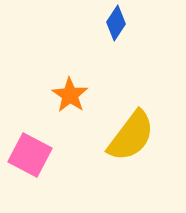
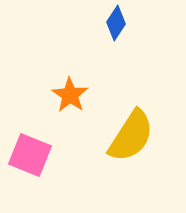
yellow semicircle: rotated 4 degrees counterclockwise
pink square: rotated 6 degrees counterclockwise
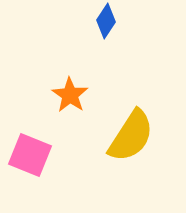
blue diamond: moved 10 px left, 2 px up
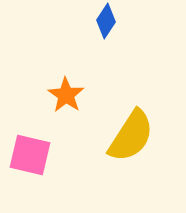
orange star: moved 4 px left
pink square: rotated 9 degrees counterclockwise
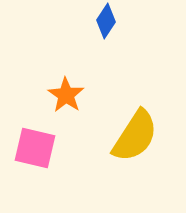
yellow semicircle: moved 4 px right
pink square: moved 5 px right, 7 px up
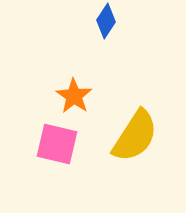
orange star: moved 8 px right, 1 px down
pink square: moved 22 px right, 4 px up
